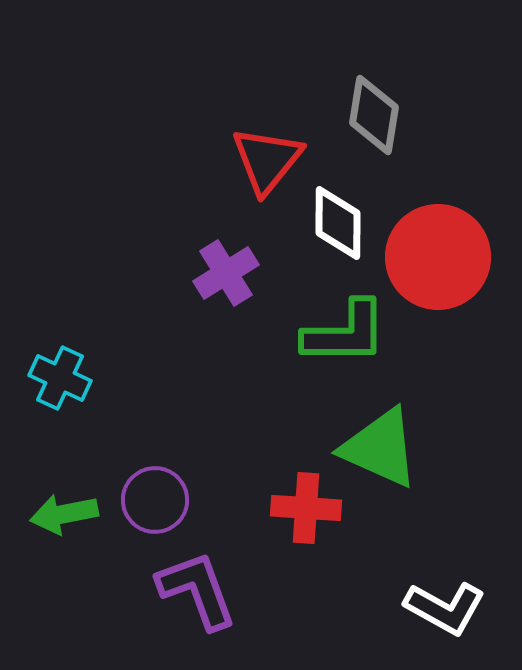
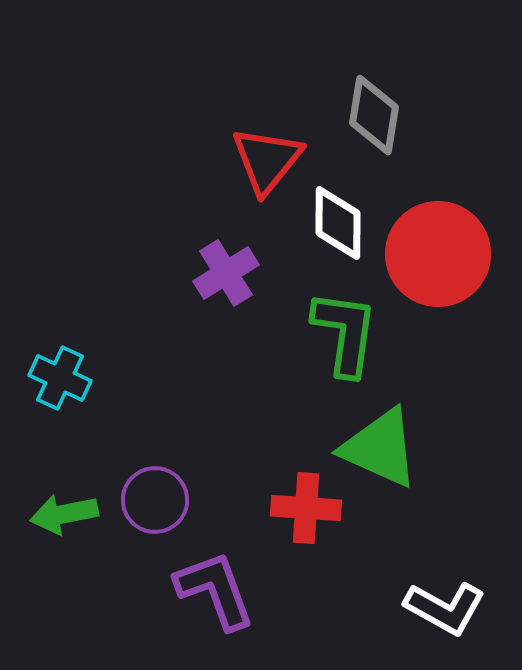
red circle: moved 3 px up
green L-shape: rotated 82 degrees counterclockwise
purple L-shape: moved 18 px right
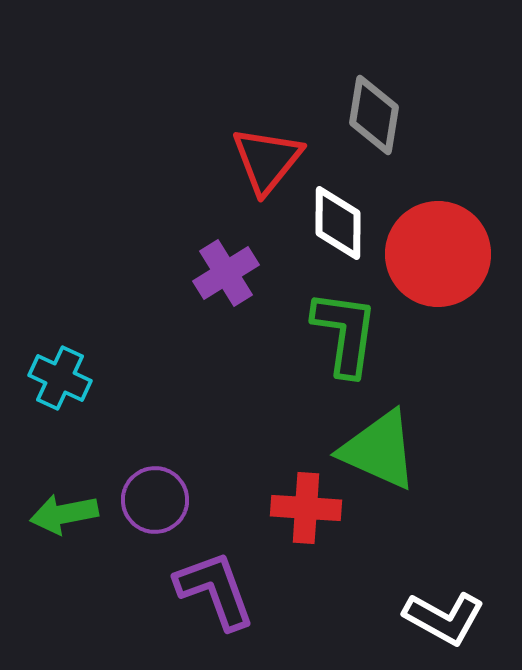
green triangle: moved 1 px left, 2 px down
white L-shape: moved 1 px left, 10 px down
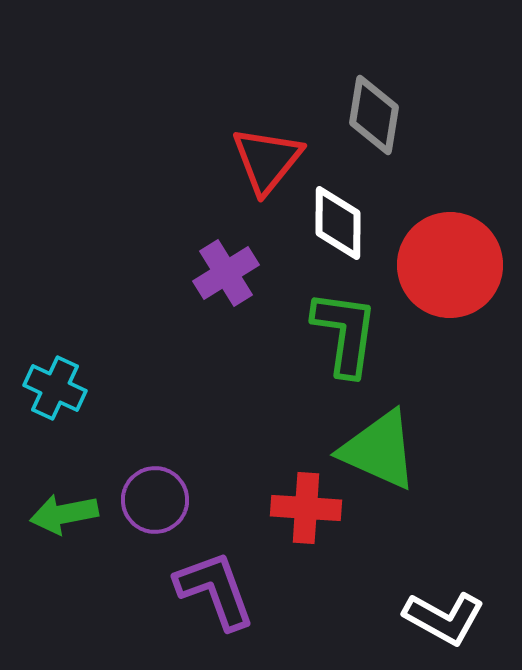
red circle: moved 12 px right, 11 px down
cyan cross: moved 5 px left, 10 px down
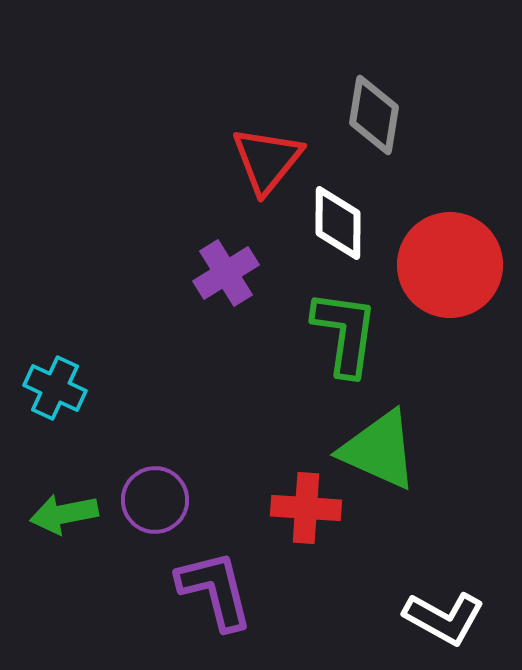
purple L-shape: rotated 6 degrees clockwise
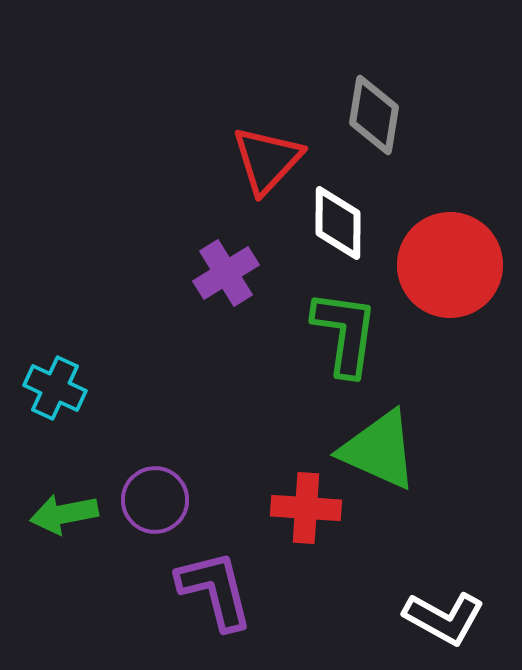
red triangle: rotated 4 degrees clockwise
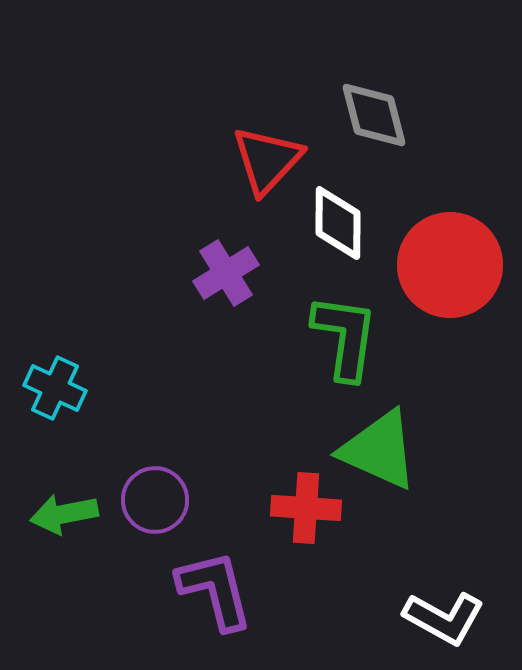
gray diamond: rotated 24 degrees counterclockwise
green L-shape: moved 4 px down
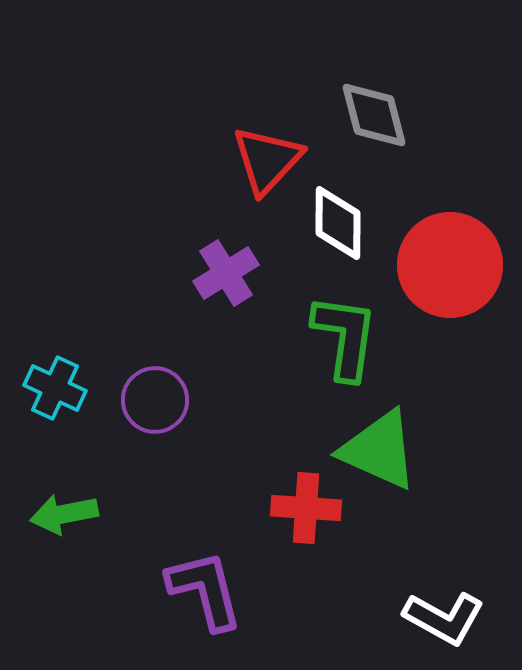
purple circle: moved 100 px up
purple L-shape: moved 10 px left
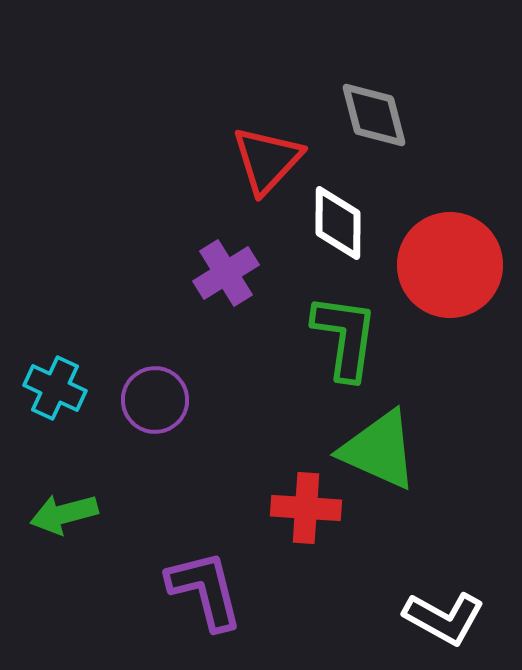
green arrow: rotated 4 degrees counterclockwise
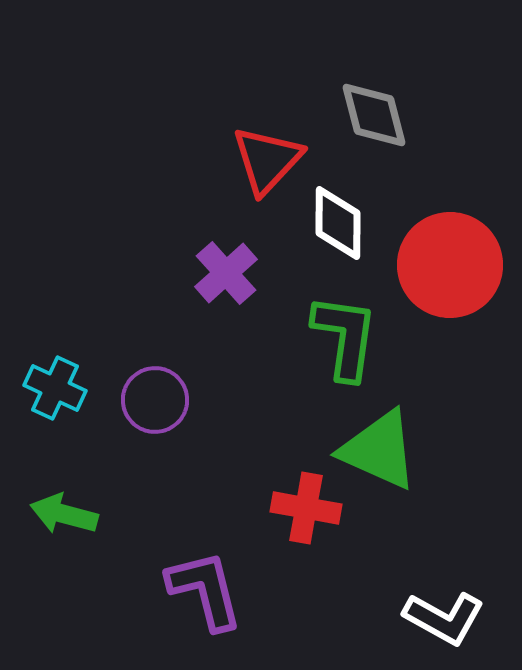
purple cross: rotated 10 degrees counterclockwise
red cross: rotated 6 degrees clockwise
green arrow: rotated 30 degrees clockwise
